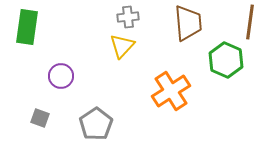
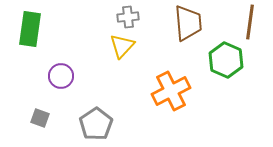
green rectangle: moved 3 px right, 2 px down
orange cross: rotated 6 degrees clockwise
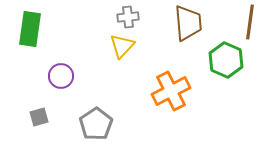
gray square: moved 1 px left, 1 px up; rotated 36 degrees counterclockwise
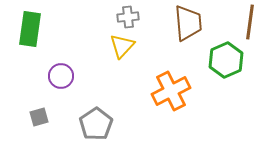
green hexagon: rotated 12 degrees clockwise
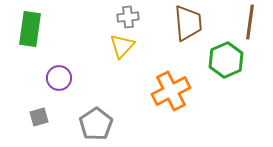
purple circle: moved 2 px left, 2 px down
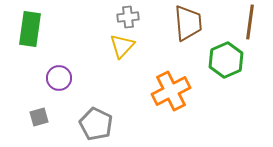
gray pentagon: rotated 12 degrees counterclockwise
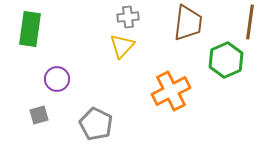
brown trapezoid: rotated 12 degrees clockwise
purple circle: moved 2 px left, 1 px down
gray square: moved 2 px up
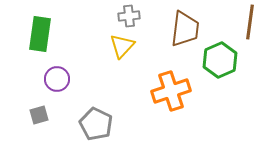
gray cross: moved 1 px right, 1 px up
brown trapezoid: moved 3 px left, 6 px down
green rectangle: moved 10 px right, 5 px down
green hexagon: moved 6 px left
orange cross: rotated 9 degrees clockwise
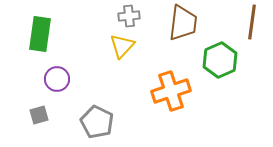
brown line: moved 2 px right
brown trapezoid: moved 2 px left, 6 px up
gray pentagon: moved 1 px right, 2 px up
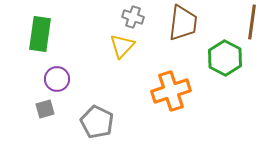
gray cross: moved 4 px right, 1 px down; rotated 25 degrees clockwise
green hexagon: moved 5 px right, 2 px up; rotated 8 degrees counterclockwise
gray square: moved 6 px right, 6 px up
